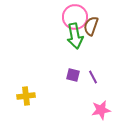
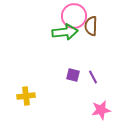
pink circle: moved 1 px left, 1 px up
brown semicircle: rotated 18 degrees counterclockwise
green arrow: moved 10 px left, 4 px up; rotated 85 degrees counterclockwise
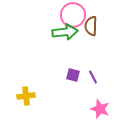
pink circle: moved 1 px left, 1 px up
pink star: moved 1 px left, 1 px up; rotated 30 degrees clockwise
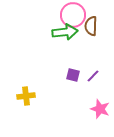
purple line: moved 1 px up; rotated 72 degrees clockwise
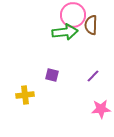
brown semicircle: moved 1 px up
purple square: moved 21 px left
yellow cross: moved 1 px left, 1 px up
pink star: moved 1 px right; rotated 24 degrees counterclockwise
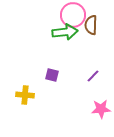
yellow cross: rotated 12 degrees clockwise
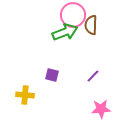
green arrow: rotated 15 degrees counterclockwise
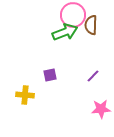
purple square: moved 2 px left; rotated 24 degrees counterclockwise
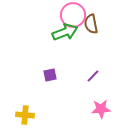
brown semicircle: moved 1 px up; rotated 12 degrees counterclockwise
yellow cross: moved 20 px down
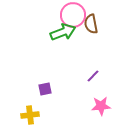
green arrow: moved 2 px left
purple square: moved 5 px left, 14 px down
pink star: moved 3 px up
yellow cross: moved 5 px right; rotated 12 degrees counterclockwise
